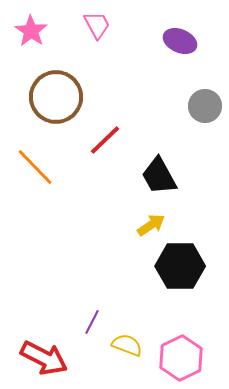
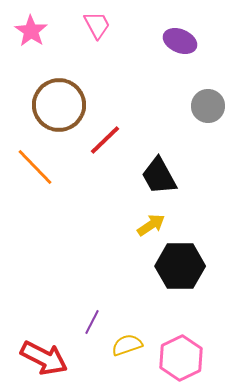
brown circle: moved 3 px right, 8 px down
gray circle: moved 3 px right
yellow semicircle: rotated 40 degrees counterclockwise
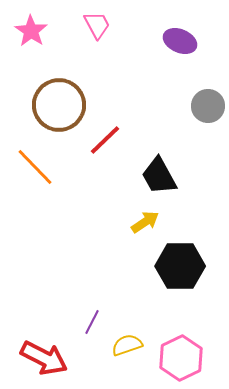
yellow arrow: moved 6 px left, 3 px up
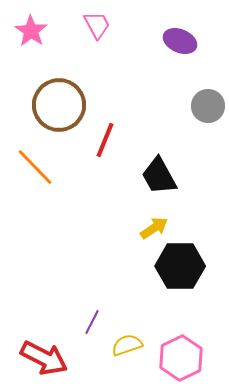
red line: rotated 24 degrees counterclockwise
yellow arrow: moved 9 px right, 6 px down
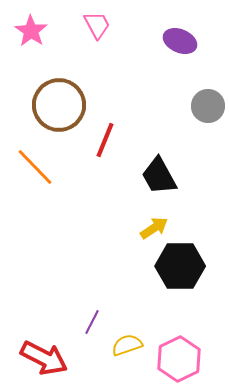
pink hexagon: moved 2 px left, 1 px down
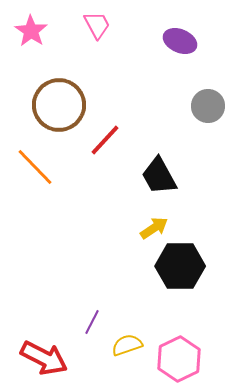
red line: rotated 21 degrees clockwise
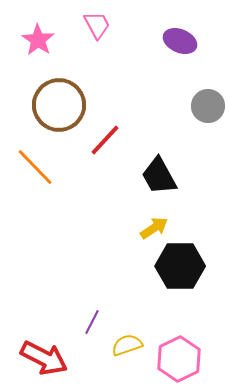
pink star: moved 7 px right, 9 px down
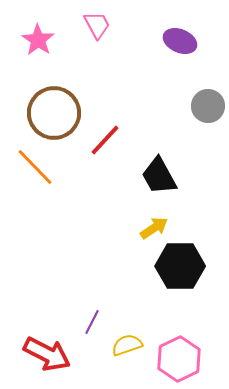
brown circle: moved 5 px left, 8 px down
red arrow: moved 3 px right, 4 px up
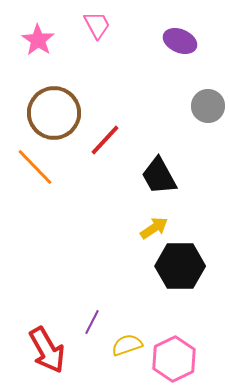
red arrow: moved 4 px up; rotated 33 degrees clockwise
pink hexagon: moved 5 px left
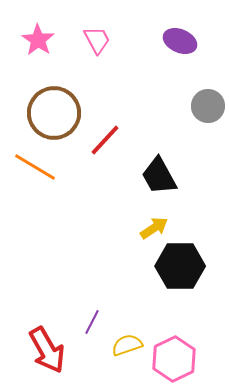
pink trapezoid: moved 15 px down
orange line: rotated 15 degrees counterclockwise
